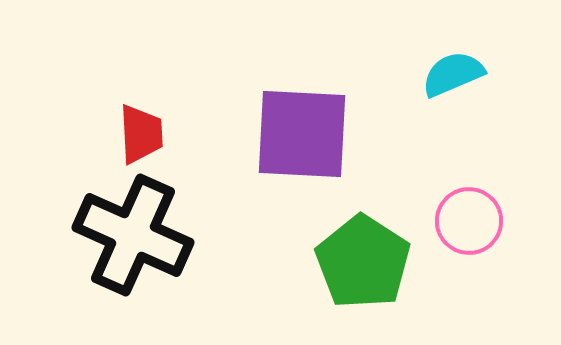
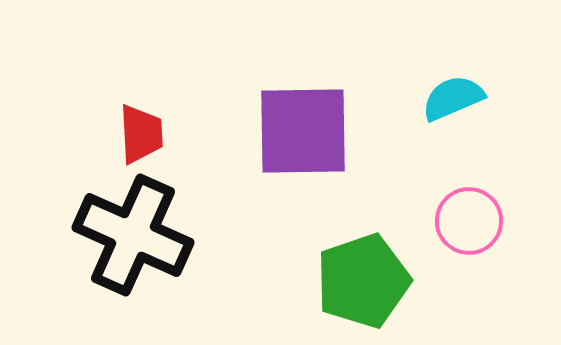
cyan semicircle: moved 24 px down
purple square: moved 1 px right, 3 px up; rotated 4 degrees counterclockwise
green pentagon: moved 19 px down; rotated 20 degrees clockwise
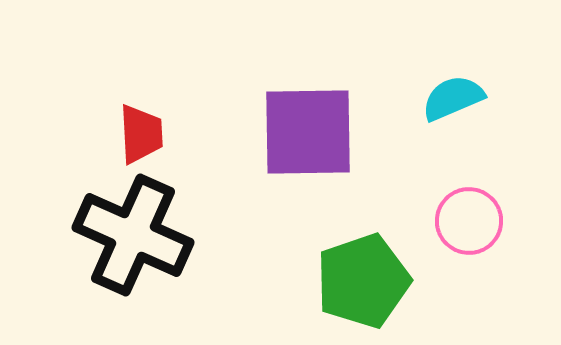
purple square: moved 5 px right, 1 px down
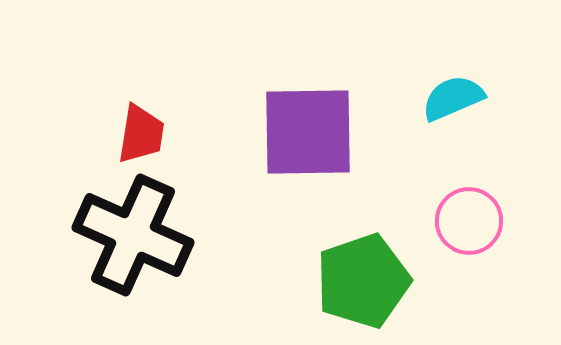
red trapezoid: rotated 12 degrees clockwise
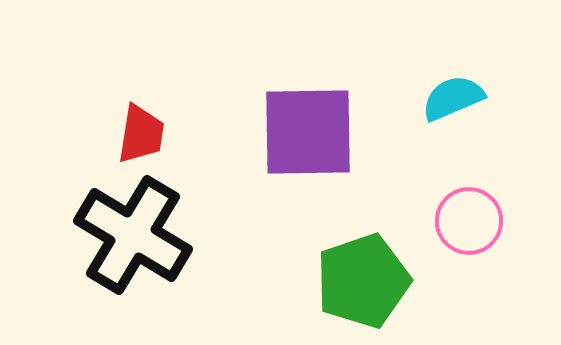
black cross: rotated 7 degrees clockwise
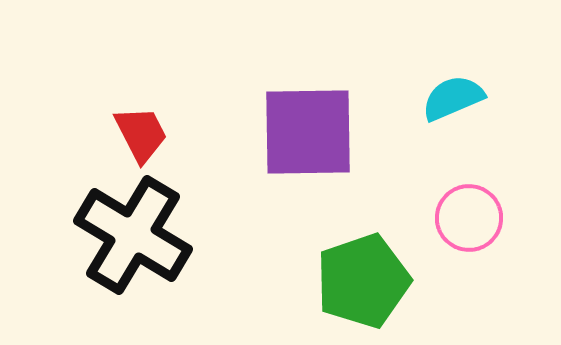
red trapezoid: rotated 36 degrees counterclockwise
pink circle: moved 3 px up
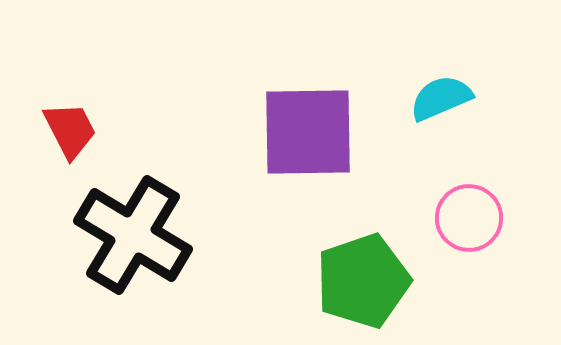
cyan semicircle: moved 12 px left
red trapezoid: moved 71 px left, 4 px up
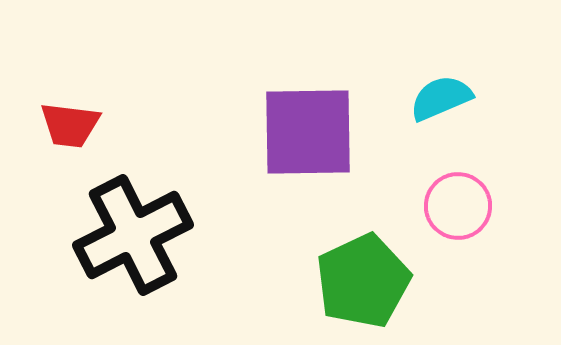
red trapezoid: moved 5 px up; rotated 124 degrees clockwise
pink circle: moved 11 px left, 12 px up
black cross: rotated 32 degrees clockwise
green pentagon: rotated 6 degrees counterclockwise
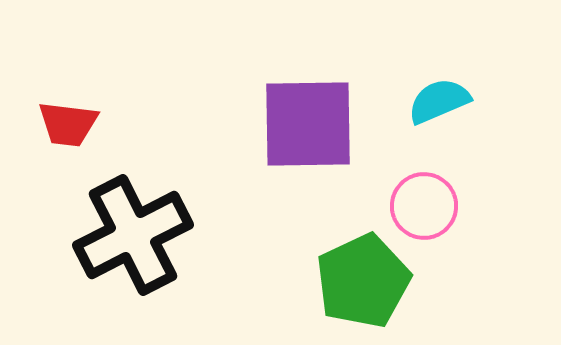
cyan semicircle: moved 2 px left, 3 px down
red trapezoid: moved 2 px left, 1 px up
purple square: moved 8 px up
pink circle: moved 34 px left
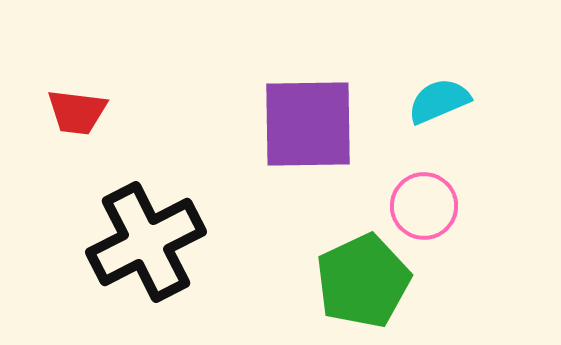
red trapezoid: moved 9 px right, 12 px up
black cross: moved 13 px right, 7 px down
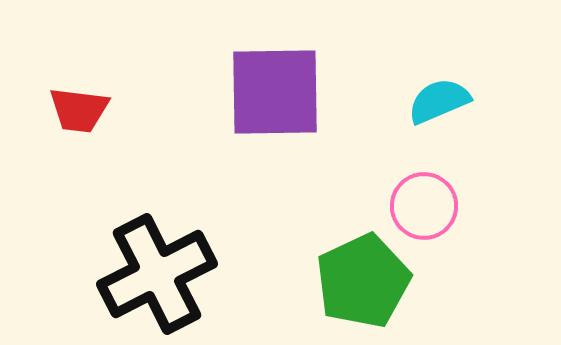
red trapezoid: moved 2 px right, 2 px up
purple square: moved 33 px left, 32 px up
black cross: moved 11 px right, 32 px down
